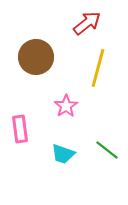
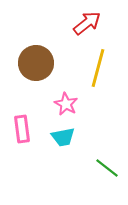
brown circle: moved 6 px down
pink star: moved 2 px up; rotated 10 degrees counterclockwise
pink rectangle: moved 2 px right
green line: moved 18 px down
cyan trapezoid: moved 17 px up; rotated 30 degrees counterclockwise
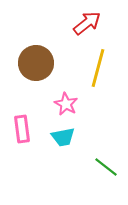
green line: moved 1 px left, 1 px up
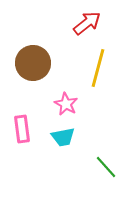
brown circle: moved 3 px left
green line: rotated 10 degrees clockwise
